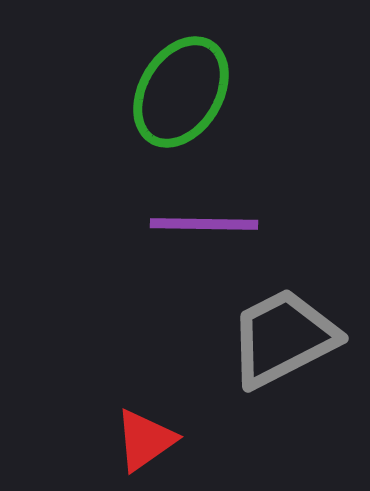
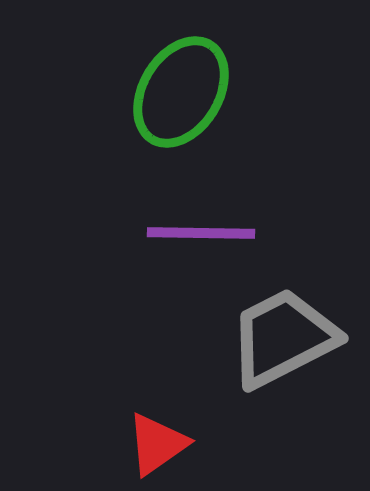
purple line: moved 3 px left, 9 px down
red triangle: moved 12 px right, 4 px down
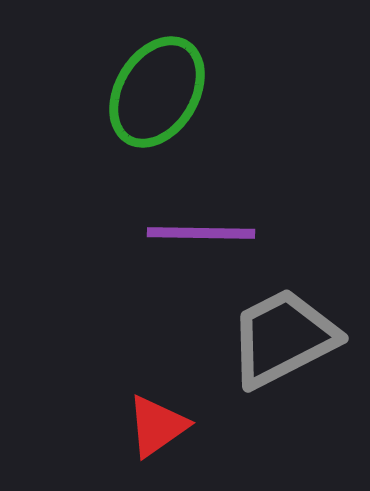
green ellipse: moved 24 px left
red triangle: moved 18 px up
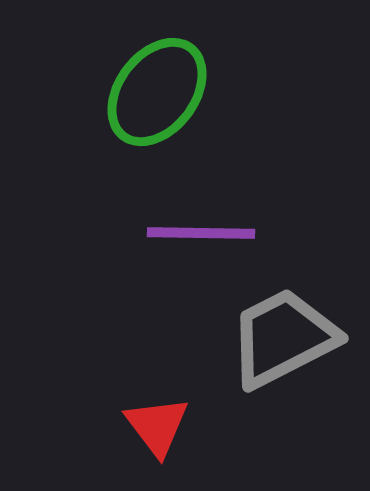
green ellipse: rotated 6 degrees clockwise
red triangle: rotated 32 degrees counterclockwise
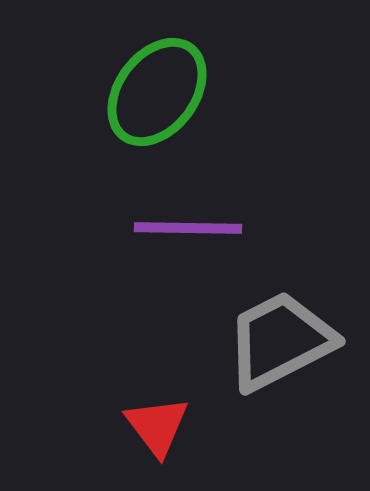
purple line: moved 13 px left, 5 px up
gray trapezoid: moved 3 px left, 3 px down
